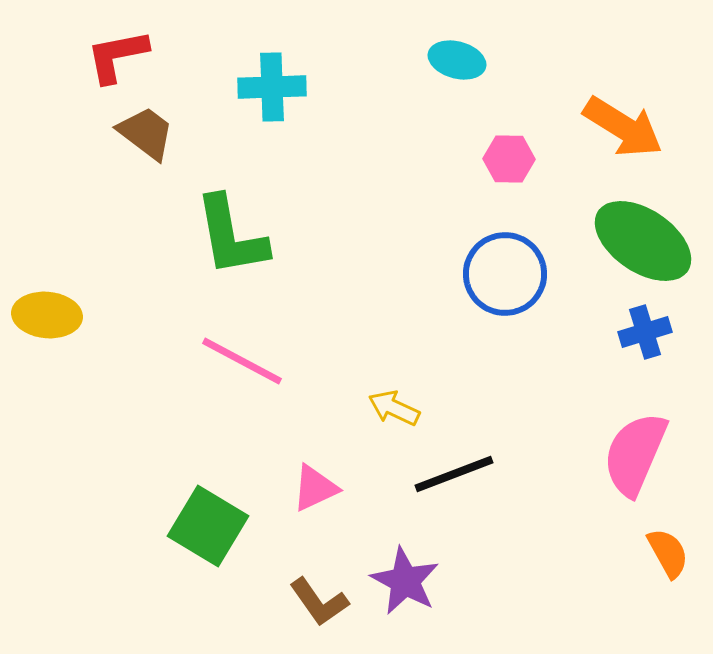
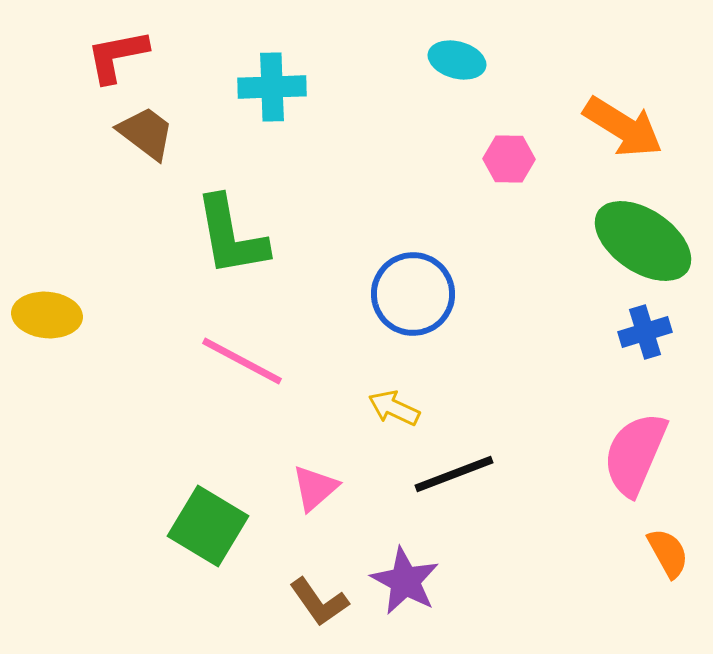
blue circle: moved 92 px left, 20 px down
pink triangle: rotated 16 degrees counterclockwise
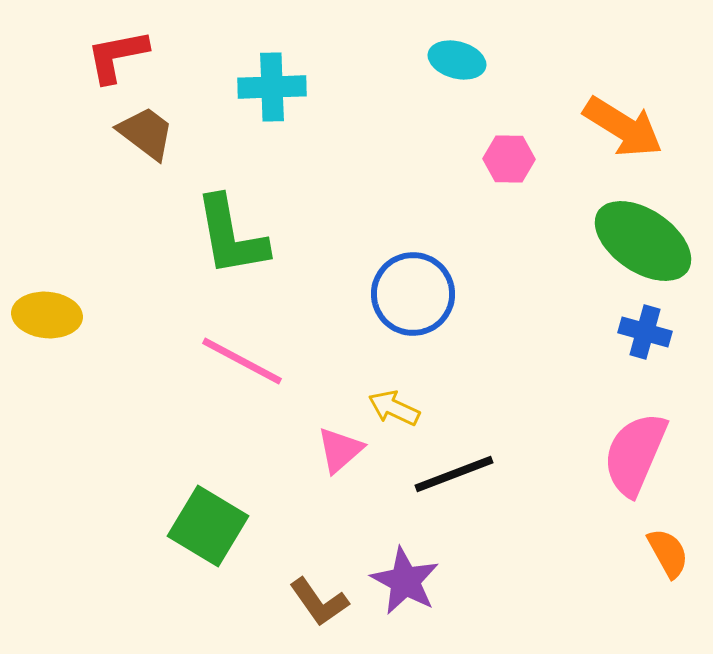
blue cross: rotated 33 degrees clockwise
pink triangle: moved 25 px right, 38 px up
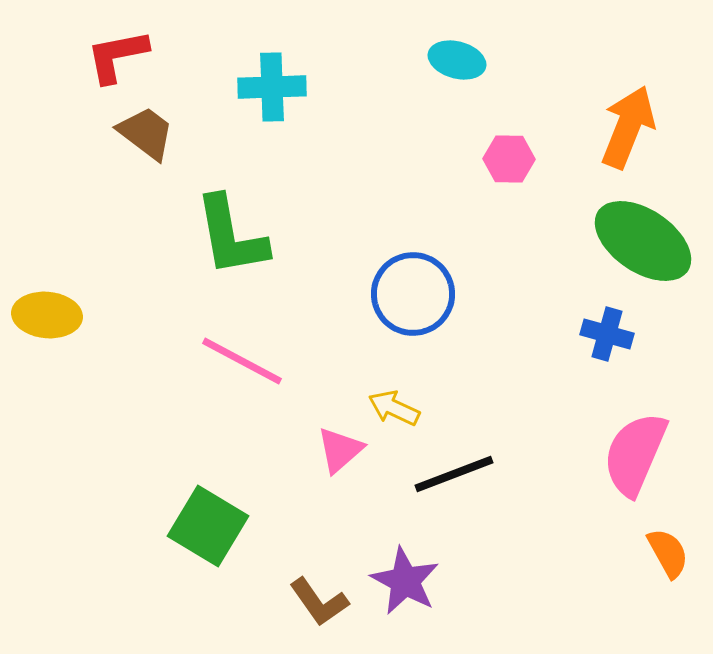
orange arrow: moved 5 px right; rotated 100 degrees counterclockwise
blue cross: moved 38 px left, 2 px down
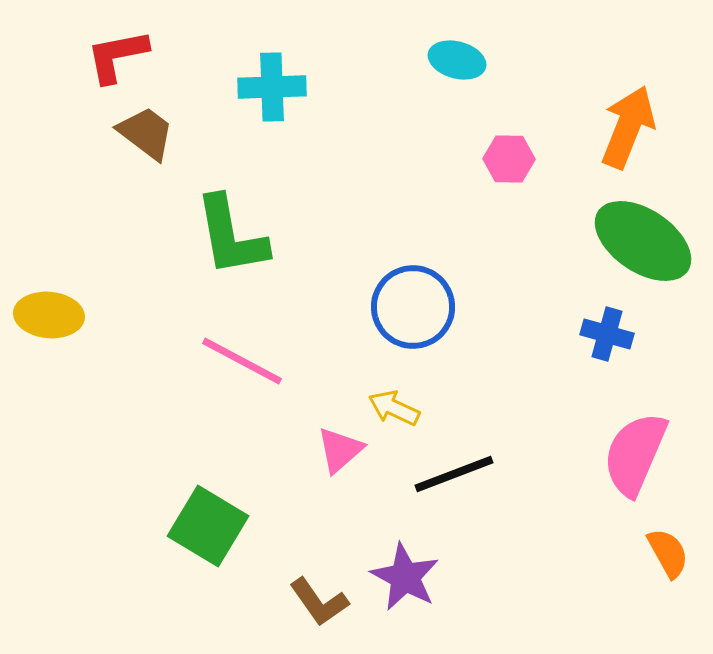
blue circle: moved 13 px down
yellow ellipse: moved 2 px right
purple star: moved 4 px up
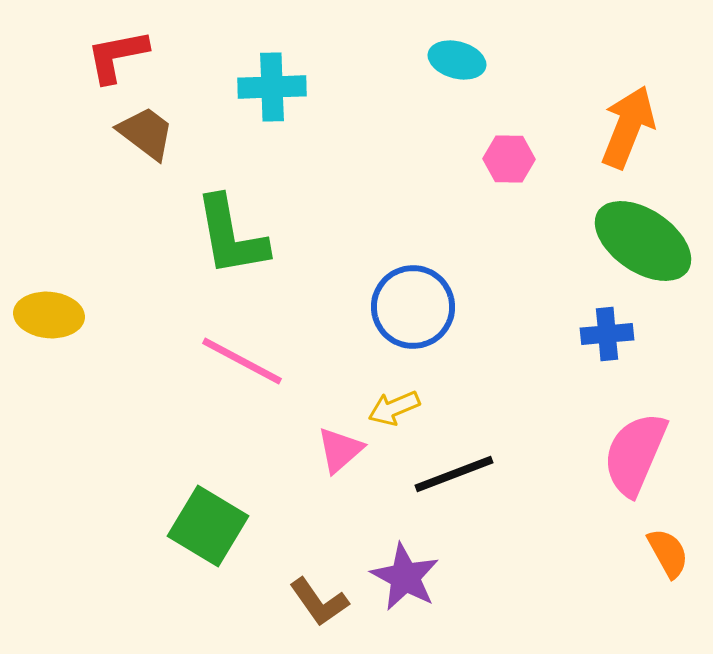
blue cross: rotated 21 degrees counterclockwise
yellow arrow: rotated 48 degrees counterclockwise
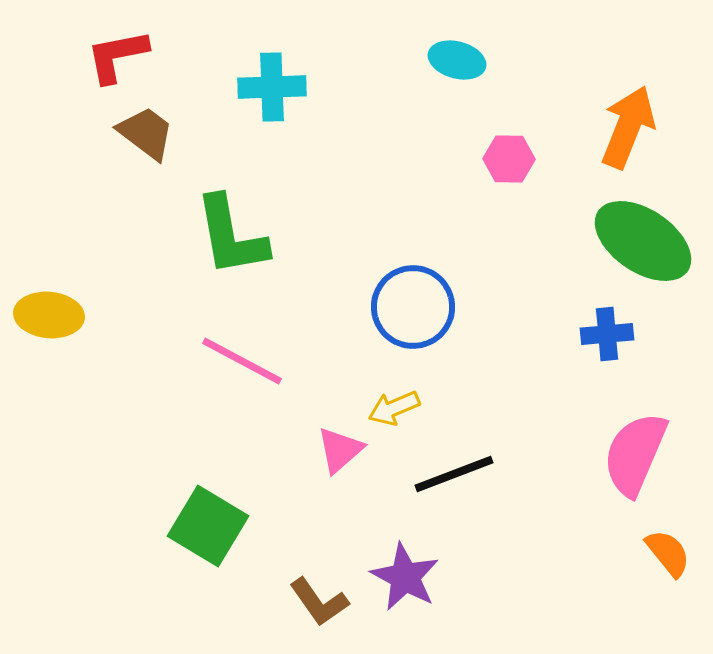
orange semicircle: rotated 10 degrees counterclockwise
